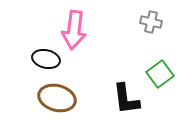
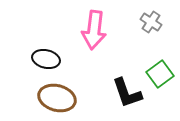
gray cross: rotated 20 degrees clockwise
pink arrow: moved 20 px right
black L-shape: moved 1 px right, 6 px up; rotated 12 degrees counterclockwise
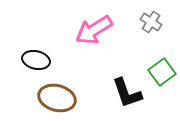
pink arrow: rotated 51 degrees clockwise
black ellipse: moved 10 px left, 1 px down
green square: moved 2 px right, 2 px up
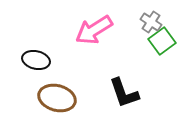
green square: moved 31 px up
black L-shape: moved 3 px left
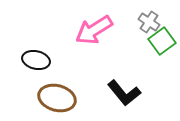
gray cross: moved 2 px left
black L-shape: rotated 20 degrees counterclockwise
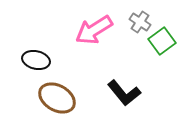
gray cross: moved 9 px left
brown ellipse: rotated 15 degrees clockwise
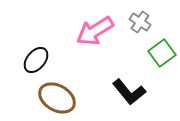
pink arrow: moved 1 px right, 1 px down
green square: moved 12 px down
black ellipse: rotated 64 degrees counterclockwise
black L-shape: moved 5 px right, 1 px up
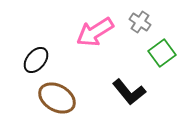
pink arrow: moved 1 px down
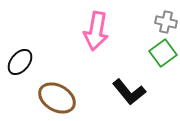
gray cross: moved 26 px right; rotated 20 degrees counterclockwise
pink arrow: moved 1 px right, 1 px up; rotated 48 degrees counterclockwise
green square: moved 1 px right
black ellipse: moved 16 px left, 2 px down
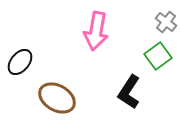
gray cross: rotated 25 degrees clockwise
green square: moved 5 px left, 3 px down
black L-shape: rotated 72 degrees clockwise
